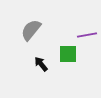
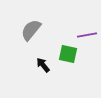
green square: rotated 12 degrees clockwise
black arrow: moved 2 px right, 1 px down
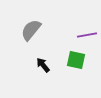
green square: moved 8 px right, 6 px down
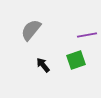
green square: rotated 30 degrees counterclockwise
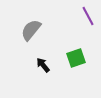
purple line: moved 1 px right, 19 px up; rotated 72 degrees clockwise
green square: moved 2 px up
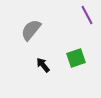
purple line: moved 1 px left, 1 px up
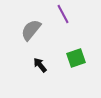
purple line: moved 24 px left, 1 px up
black arrow: moved 3 px left
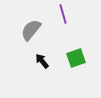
purple line: rotated 12 degrees clockwise
black arrow: moved 2 px right, 4 px up
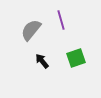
purple line: moved 2 px left, 6 px down
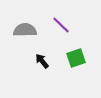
purple line: moved 5 px down; rotated 30 degrees counterclockwise
gray semicircle: moved 6 px left; rotated 50 degrees clockwise
